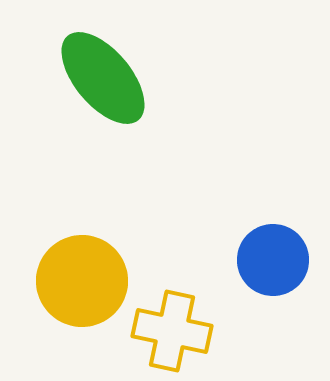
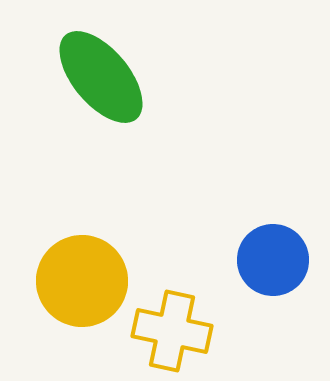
green ellipse: moved 2 px left, 1 px up
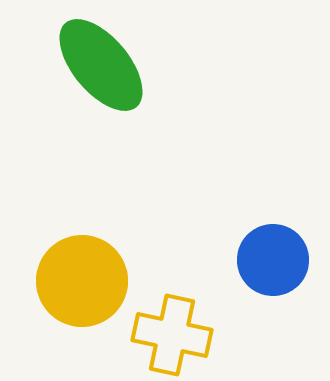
green ellipse: moved 12 px up
yellow cross: moved 4 px down
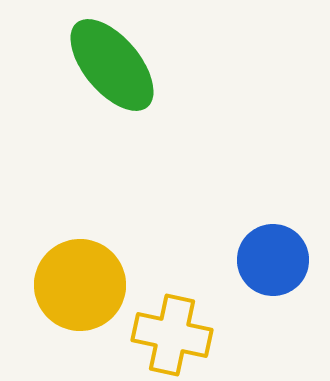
green ellipse: moved 11 px right
yellow circle: moved 2 px left, 4 px down
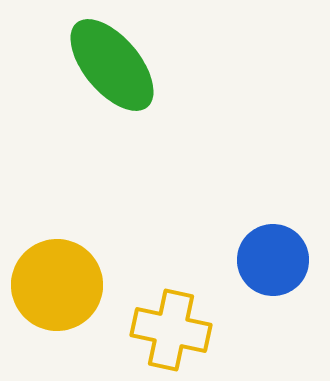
yellow circle: moved 23 px left
yellow cross: moved 1 px left, 5 px up
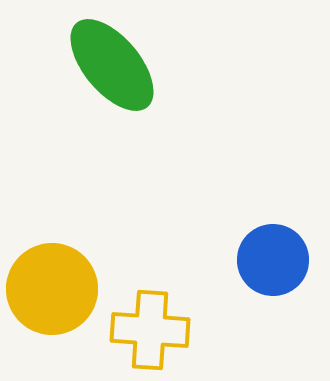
yellow circle: moved 5 px left, 4 px down
yellow cross: moved 21 px left; rotated 8 degrees counterclockwise
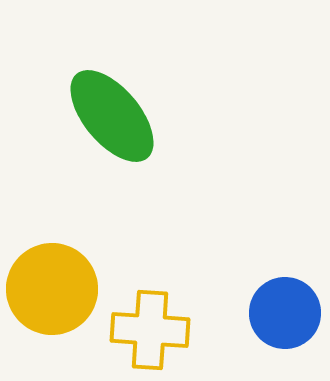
green ellipse: moved 51 px down
blue circle: moved 12 px right, 53 px down
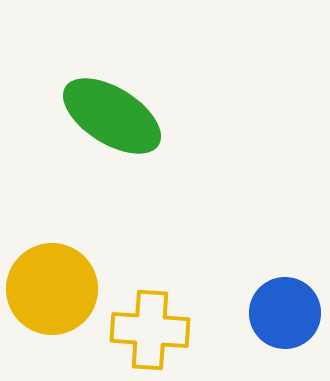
green ellipse: rotated 18 degrees counterclockwise
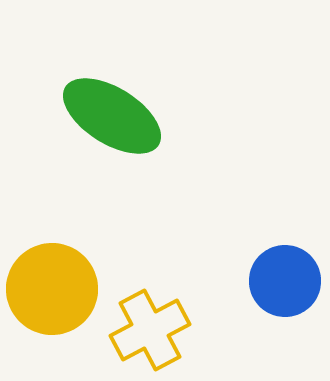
blue circle: moved 32 px up
yellow cross: rotated 32 degrees counterclockwise
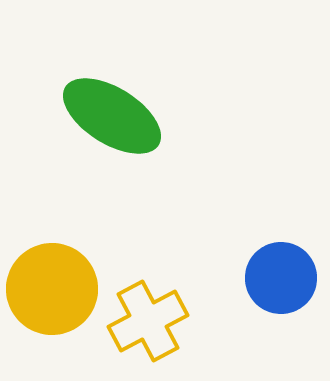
blue circle: moved 4 px left, 3 px up
yellow cross: moved 2 px left, 9 px up
